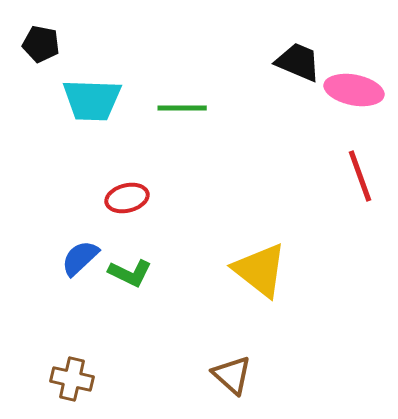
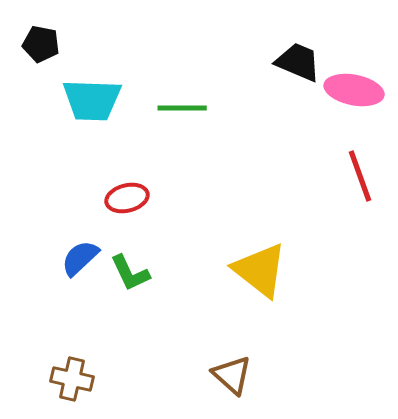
green L-shape: rotated 39 degrees clockwise
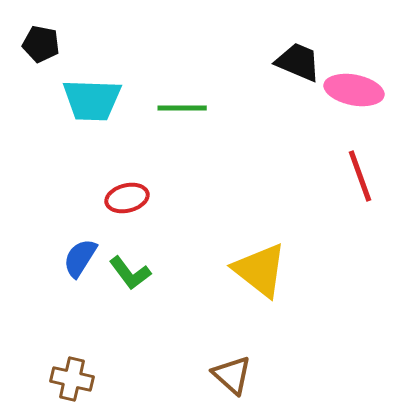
blue semicircle: rotated 15 degrees counterclockwise
green L-shape: rotated 12 degrees counterclockwise
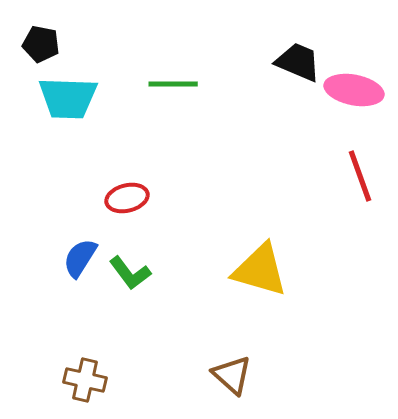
cyan trapezoid: moved 24 px left, 2 px up
green line: moved 9 px left, 24 px up
yellow triangle: rotated 22 degrees counterclockwise
brown cross: moved 13 px right, 1 px down
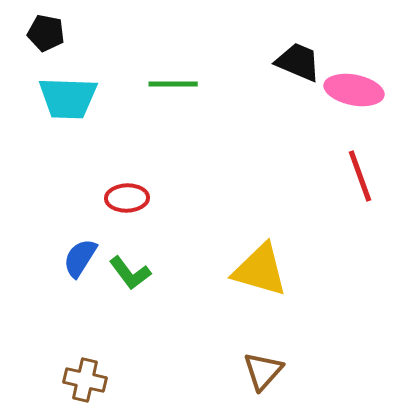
black pentagon: moved 5 px right, 11 px up
red ellipse: rotated 12 degrees clockwise
brown triangle: moved 31 px right, 4 px up; rotated 30 degrees clockwise
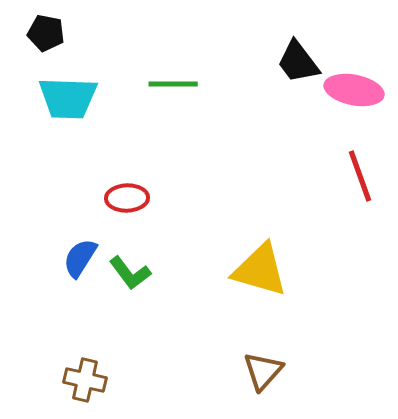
black trapezoid: rotated 150 degrees counterclockwise
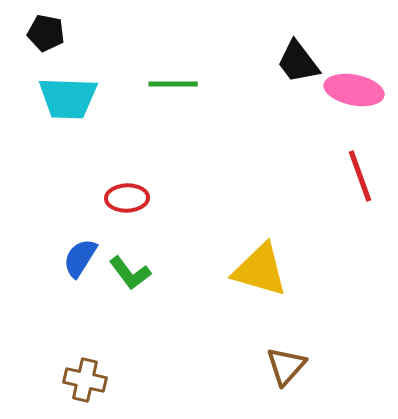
brown triangle: moved 23 px right, 5 px up
